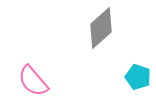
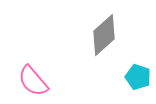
gray diamond: moved 3 px right, 7 px down
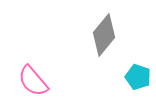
gray diamond: rotated 9 degrees counterclockwise
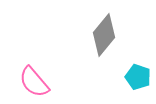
pink semicircle: moved 1 px right, 1 px down
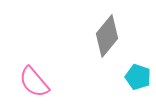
gray diamond: moved 3 px right, 1 px down
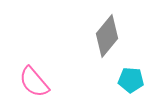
cyan pentagon: moved 7 px left, 3 px down; rotated 15 degrees counterclockwise
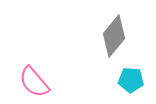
gray diamond: moved 7 px right
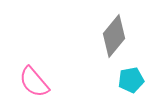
cyan pentagon: rotated 15 degrees counterclockwise
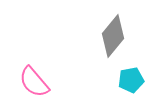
gray diamond: moved 1 px left
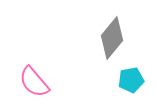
gray diamond: moved 1 px left, 2 px down
